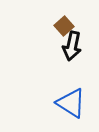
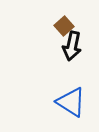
blue triangle: moved 1 px up
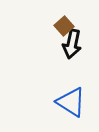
black arrow: moved 2 px up
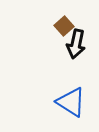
black arrow: moved 4 px right
